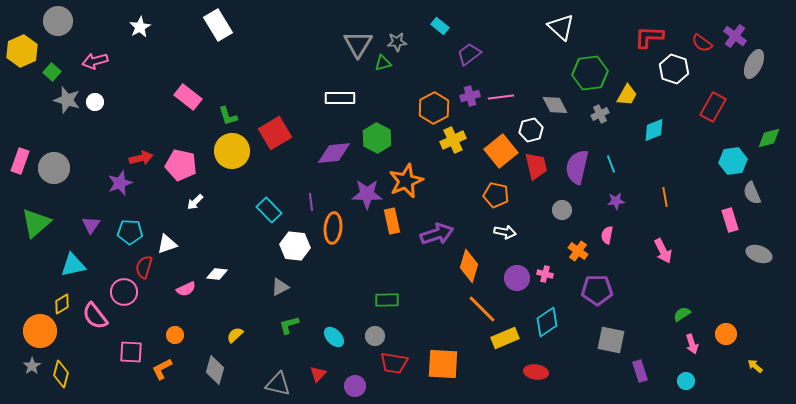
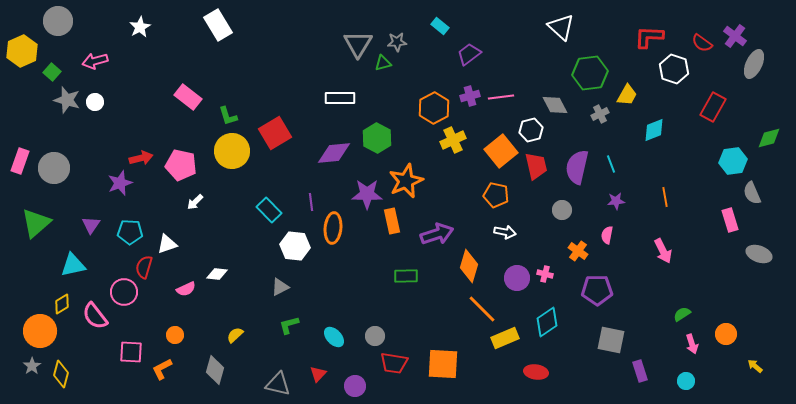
green rectangle at (387, 300): moved 19 px right, 24 px up
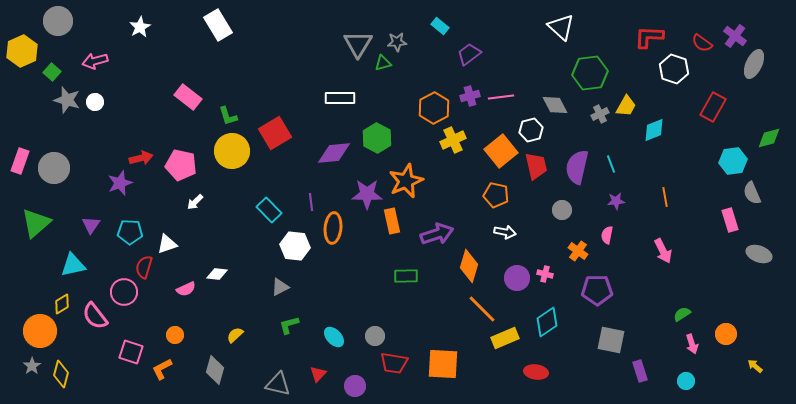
yellow trapezoid at (627, 95): moved 1 px left, 11 px down
pink square at (131, 352): rotated 15 degrees clockwise
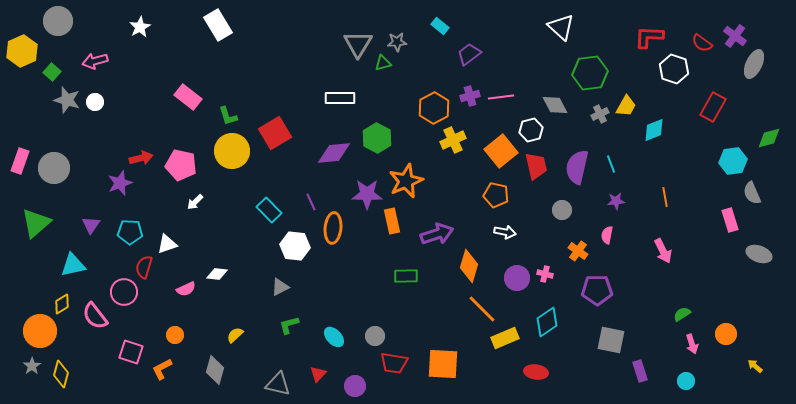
purple line at (311, 202): rotated 18 degrees counterclockwise
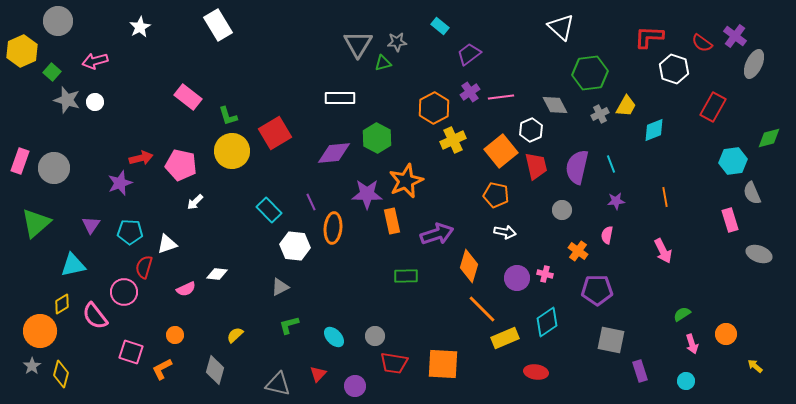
purple cross at (470, 96): moved 4 px up; rotated 18 degrees counterclockwise
white hexagon at (531, 130): rotated 10 degrees counterclockwise
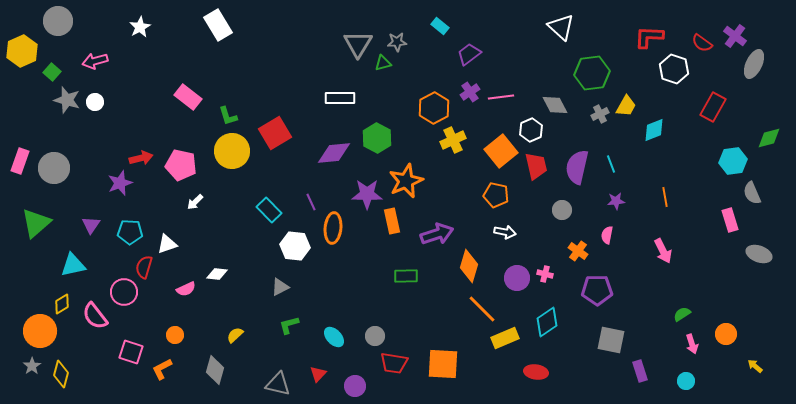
green hexagon at (590, 73): moved 2 px right
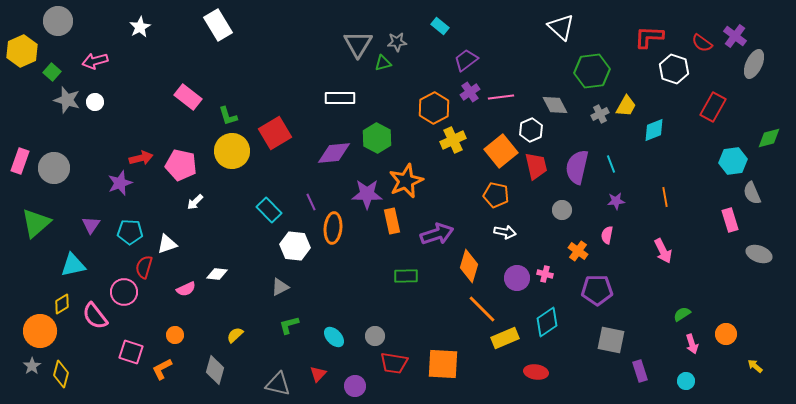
purple trapezoid at (469, 54): moved 3 px left, 6 px down
green hexagon at (592, 73): moved 2 px up
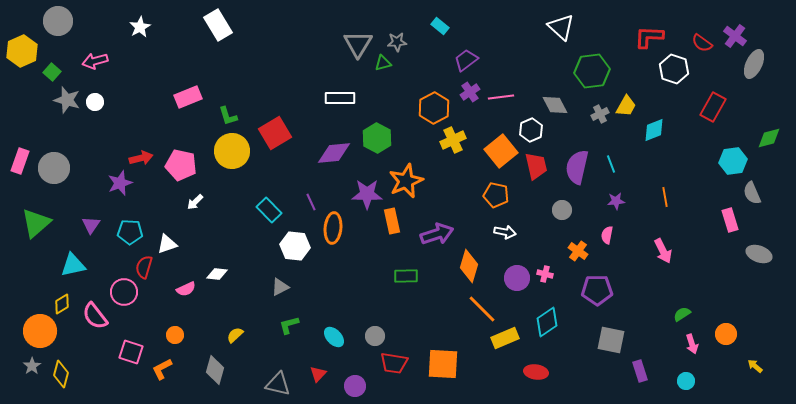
pink rectangle at (188, 97): rotated 60 degrees counterclockwise
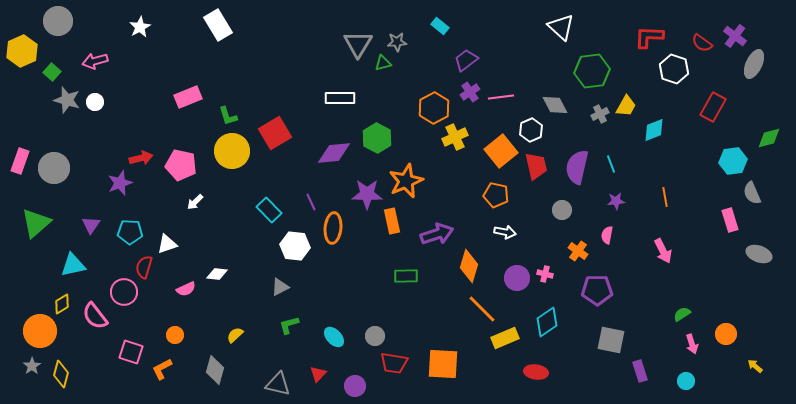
yellow cross at (453, 140): moved 2 px right, 3 px up
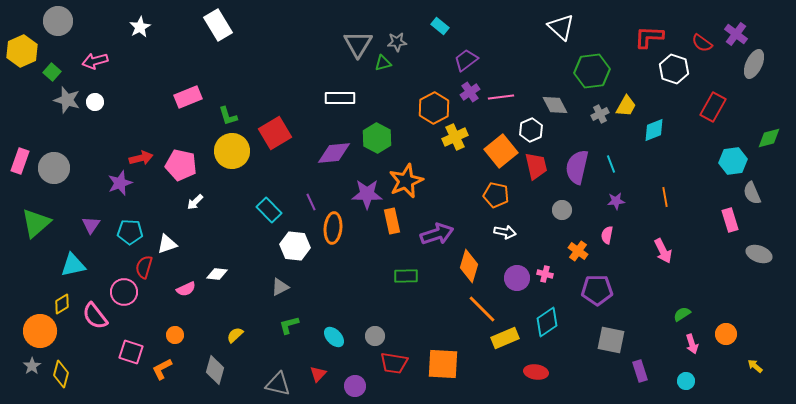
purple cross at (735, 36): moved 1 px right, 2 px up
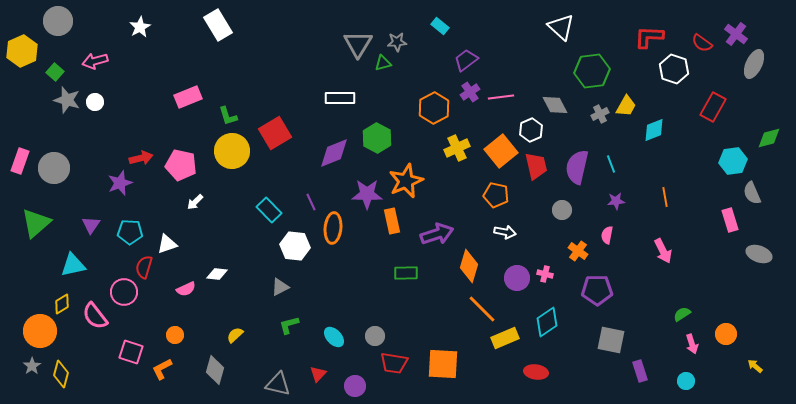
green square at (52, 72): moved 3 px right
yellow cross at (455, 137): moved 2 px right, 11 px down
purple diamond at (334, 153): rotated 16 degrees counterclockwise
green rectangle at (406, 276): moved 3 px up
